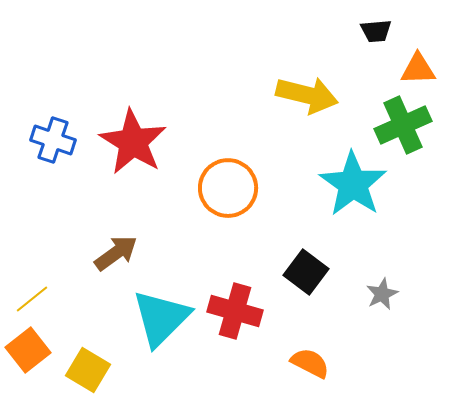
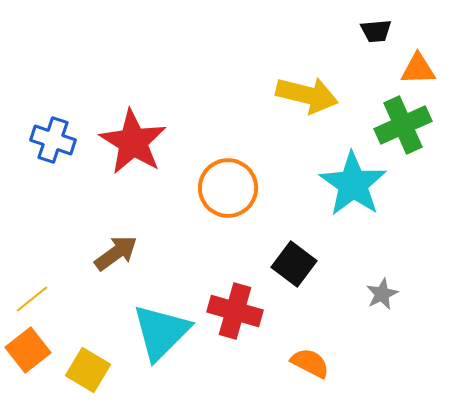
black square: moved 12 px left, 8 px up
cyan triangle: moved 14 px down
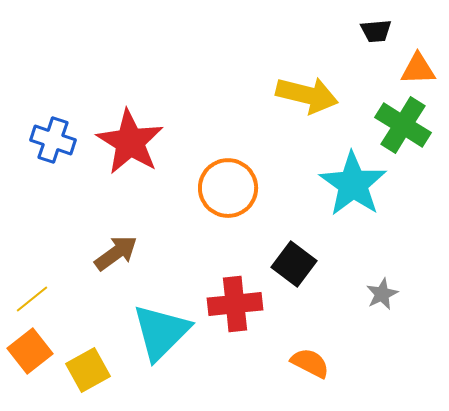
green cross: rotated 34 degrees counterclockwise
red star: moved 3 px left
red cross: moved 7 px up; rotated 22 degrees counterclockwise
orange square: moved 2 px right, 1 px down
yellow square: rotated 30 degrees clockwise
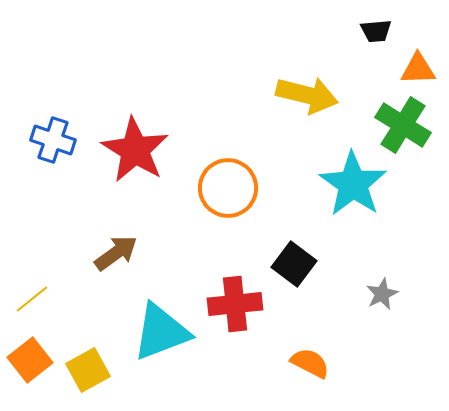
red star: moved 5 px right, 8 px down
cyan triangle: rotated 24 degrees clockwise
orange square: moved 9 px down
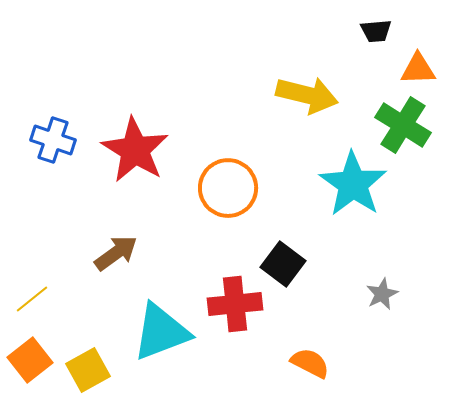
black square: moved 11 px left
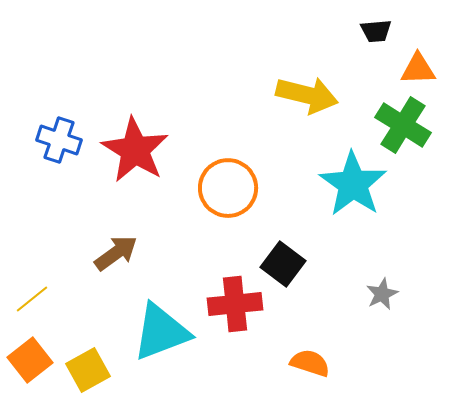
blue cross: moved 6 px right
orange semicircle: rotated 9 degrees counterclockwise
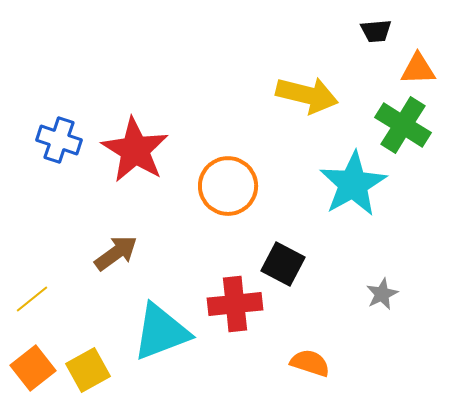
cyan star: rotated 8 degrees clockwise
orange circle: moved 2 px up
black square: rotated 9 degrees counterclockwise
orange square: moved 3 px right, 8 px down
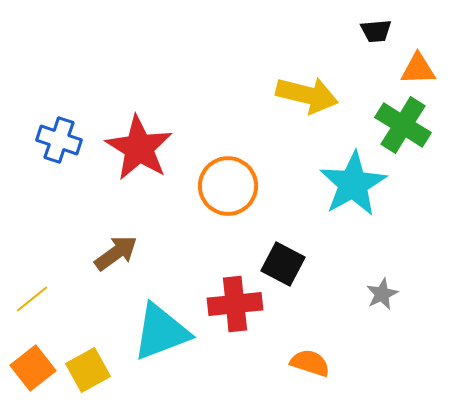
red star: moved 4 px right, 2 px up
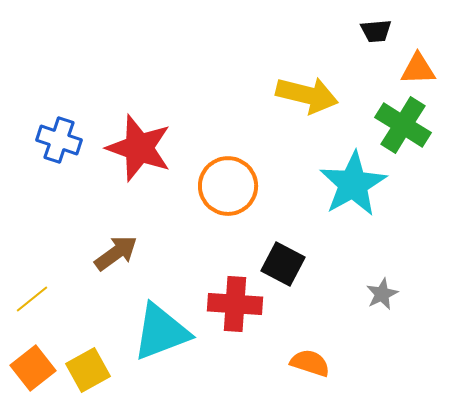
red star: rotated 12 degrees counterclockwise
red cross: rotated 10 degrees clockwise
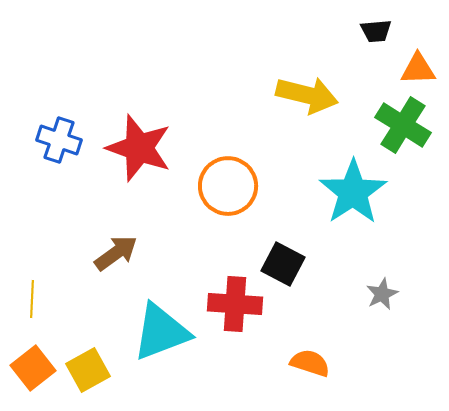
cyan star: moved 8 px down; rotated 4 degrees counterclockwise
yellow line: rotated 48 degrees counterclockwise
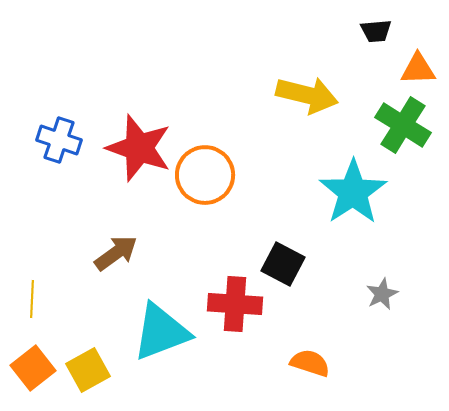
orange circle: moved 23 px left, 11 px up
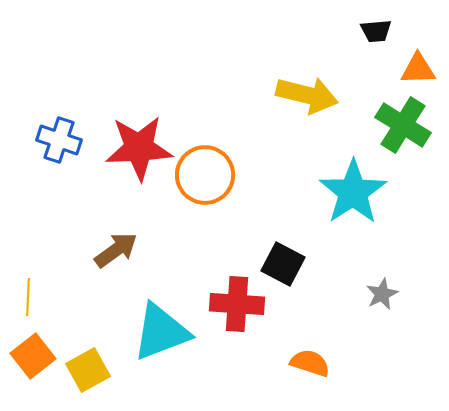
red star: rotated 22 degrees counterclockwise
brown arrow: moved 3 px up
yellow line: moved 4 px left, 2 px up
red cross: moved 2 px right
orange square: moved 12 px up
